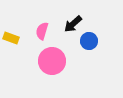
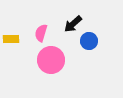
pink semicircle: moved 1 px left, 2 px down
yellow rectangle: moved 1 px down; rotated 21 degrees counterclockwise
pink circle: moved 1 px left, 1 px up
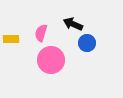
black arrow: rotated 66 degrees clockwise
blue circle: moved 2 px left, 2 px down
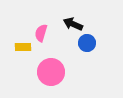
yellow rectangle: moved 12 px right, 8 px down
pink circle: moved 12 px down
